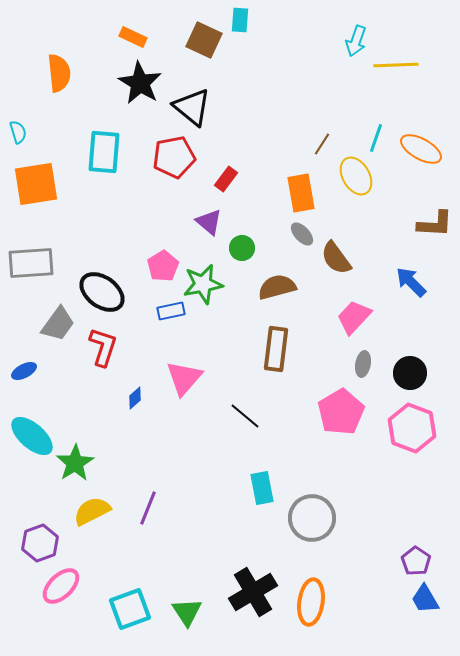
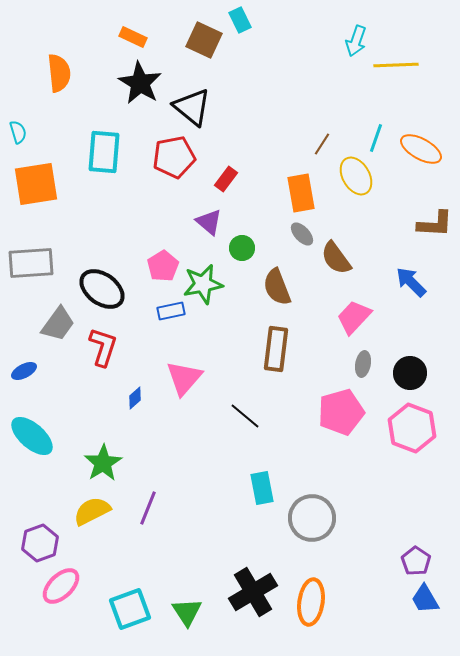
cyan rectangle at (240, 20): rotated 30 degrees counterclockwise
brown semicircle at (277, 287): rotated 96 degrees counterclockwise
black ellipse at (102, 292): moved 3 px up
pink pentagon at (341, 412): rotated 15 degrees clockwise
green star at (75, 463): moved 28 px right
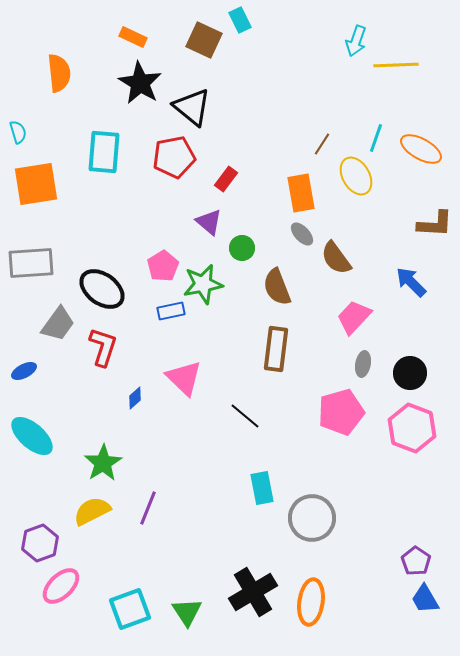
pink triangle at (184, 378): rotated 27 degrees counterclockwise
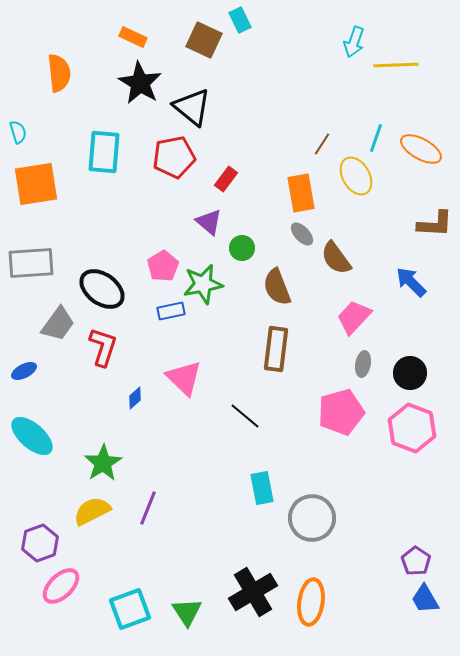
cyan arrow at (356, 41): moved 2 px left, 1 px down
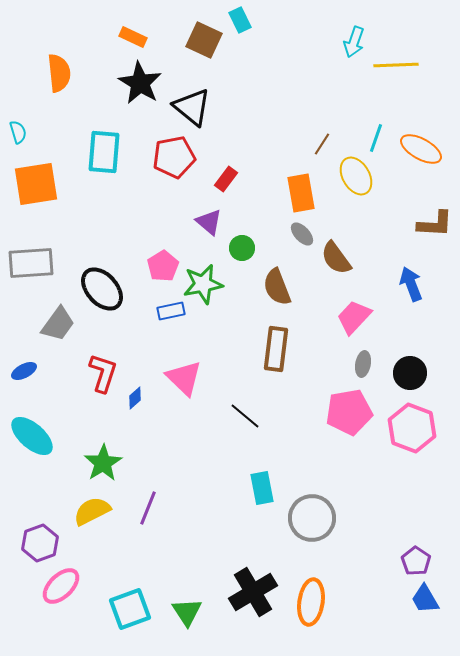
blue arrow at (411, 282): moved 2 px down; rotated 24 degrees clockwise
black ellipse at (102, 289): rotated 12 degrees clockwise
red L-shape at (103, 347): moved 26 px down
pink pentagon at (341, 412): moved 8 px right; rotated 6 degrees clockwise
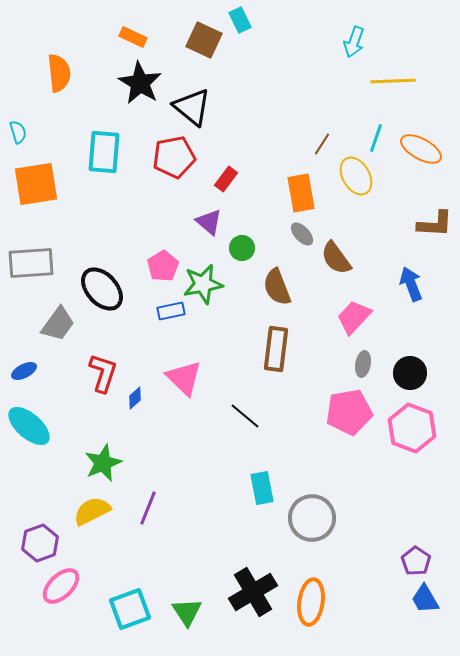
yellow line at (396, 65): moved 3 px left, 16 px down
cyan ellipse at (32, 436): moved 3 px left, 10 px up
green star at (103, 463): rotated 9 degrees clockwise
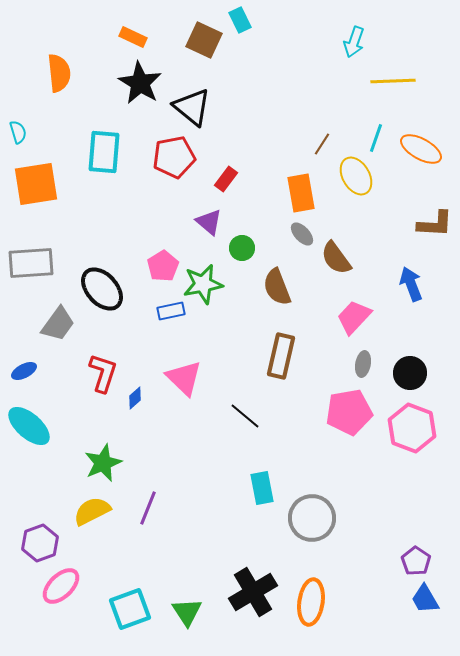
brown rectangle at (276, 349): moved 5 px right, 7 px down; rotated 6 degrees clockwise
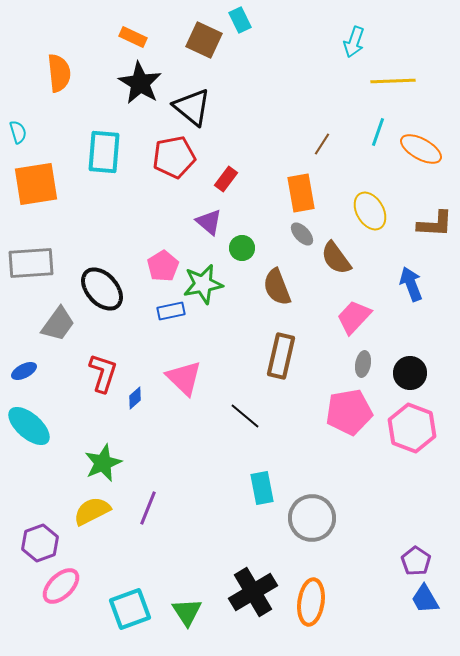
cyan line at (376, 138): moved 2 px right, 6 px up
yellow ellipse at (356, 176): moved 14 px right, 35 px down
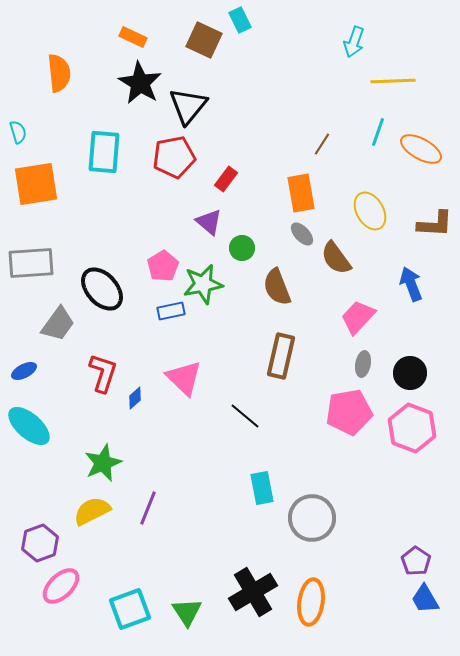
black triangle at (192, 107): moved 4 px left, 1 px up; rotated 30 degrees clockwise
pink trapezoid at (354, 317): moved 4 px right
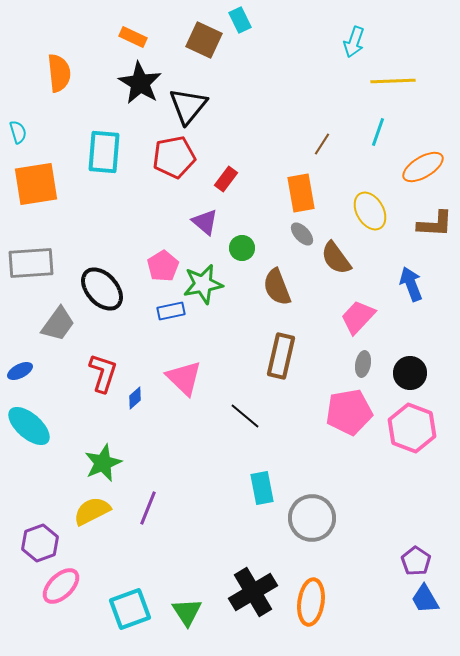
orange ellipse at (421, 149): moved 2 px right, 18 px down; rotated 60 degrees counterclockwise
purple triangle at (209, 222): moved 4 px left
blue ellipse at (24, 371): moved 4 px left
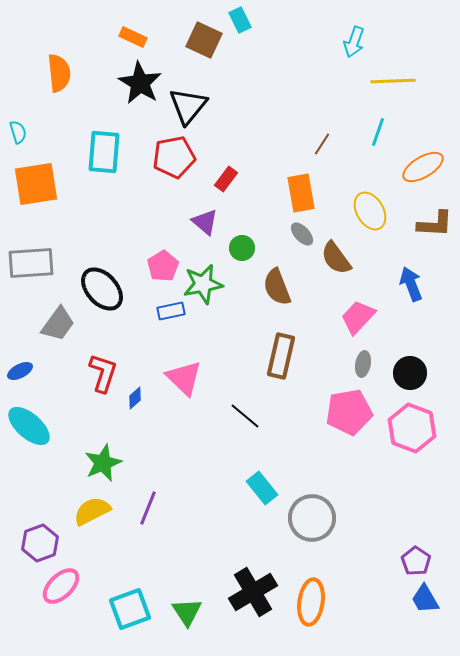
cyan rectangle at (262, 488): rotated 28 degrees counterclockwise
